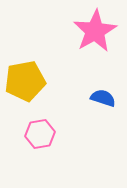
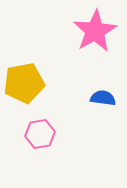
yellow pentagon: moved 1 px left, 2 px down
blue semicircle: rotated 10 degrees counterclockwise
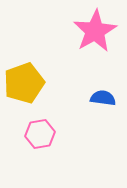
yellow pentagon: rotated 9 degrees counterclockwise
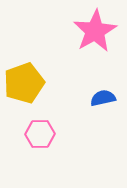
blue semicircle: rotated 20 degrees counterclockwise
pink hexagon: rotated 8 degrees clockwise
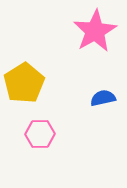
yellow pentagon: rotated 12 degrees counterclockwise
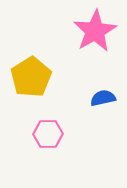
yellow pentagon: moved 7 px right, 6 px up
pink hexagon: moved 8 px right
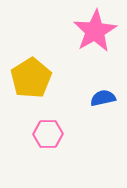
yellow pentagon: moved 1 px down
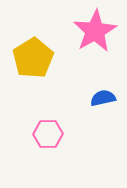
yellow pentagon: moved 2 px right, 20 px up
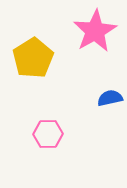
blue semicircle: moved 7 px right
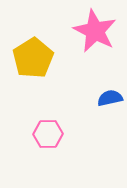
pink star: rotated 15 degrees counterclockwise
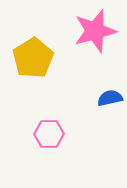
pink star: rotated 30 degrees clockwise
pink hexagon: moved 1 px right
